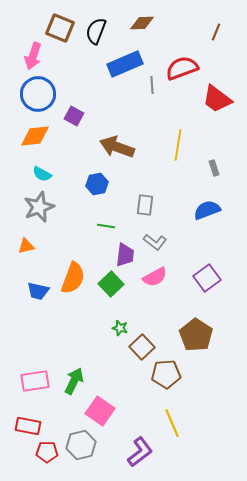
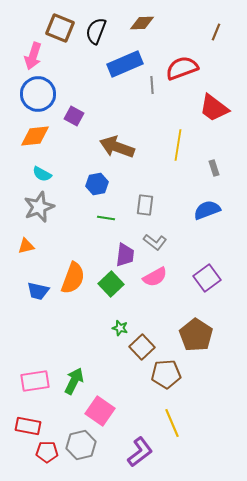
red trapezoid at (217, 99): moved 3 px left, 9 px down
green line at (106, 226): moved 8 px up
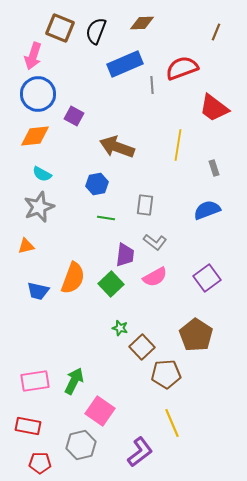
red pentagon at (47, 452): moved 7 px left, 11 px down
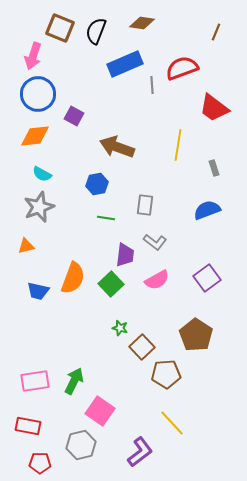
brown diamond at (142, 23): rotated 10 degrees clockwise
pink semicircle at (155, 277): moved 2 px right, 3 px down
yellow line at (172, 423): rotated 20 degrees counterclockwise
